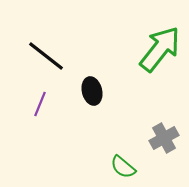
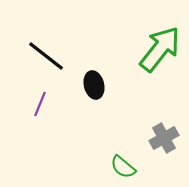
black ellipse: moved 2 px right, 6 px up
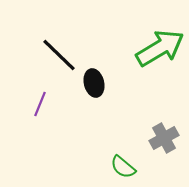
green arrow: moved 1 px up; rotated 21 degrees clockwise
black line: moved 13 px right, 1 px up; rotated 6 degrees clockwise
black ellipse: moved 2 px up
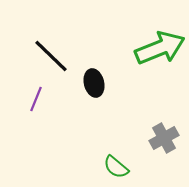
green arrow: rotated 9 degrees clockwise
black line: moved 8 px left, 1 px down
purple line: moved 4 px left, 5 px up
green semicircle: moved 7 px left
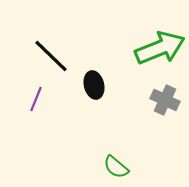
black ellipse: moved 2 px down
gray cross: moved 1 px right, 38 px up; rotated 36 degrees counterclockwise
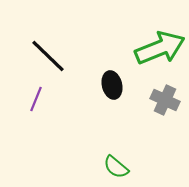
black line: moved 3 px left
black ellipse: moved 18 px right
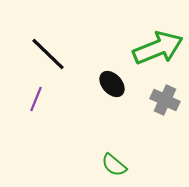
green arrow: moved 2 px left
black line: moved 2 px up
black ellipse: moved 1 px up; rotated 28 degrees counterclockwise
green semicircle: moved 2 px left, 2 px up
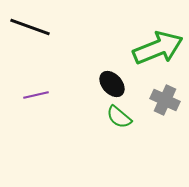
black line: moved 18 px left, 27 px up; rotated 24 degrees counterclockwise
purple line: moved 4 px up; rotated 55 degrees clockwise
green semicircle: moved 5 px right, 48 px up
